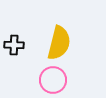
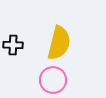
black cross: moved 1 px left
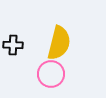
pink circle: moved 2 px left, 6 px up
